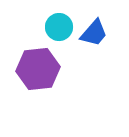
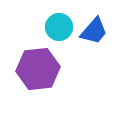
blue trapezoid: moved 2 px up
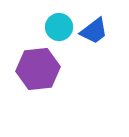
blue trapezoid: rotated 12 degrees clockwise
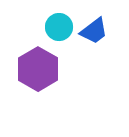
purple hexagon: rotated 24 degrees counterclockwise
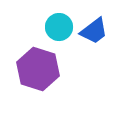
purple hexagon: rotated 12 degrees counterclockwise
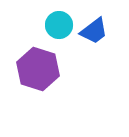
cyan circle: moved 2 px up
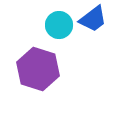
blue trapezoid: moved 1 px left, 12 px up
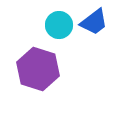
blue trapezoid: moved 1 px right, 3 px down
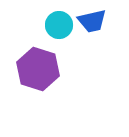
blue trapezoid: moved 2 px left, 1 px up; rotated 24 degrees clockwise
